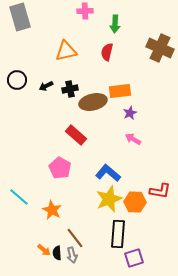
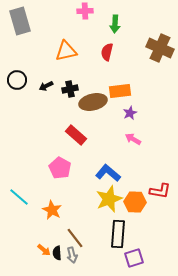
gray rectangle: moved 4 px down
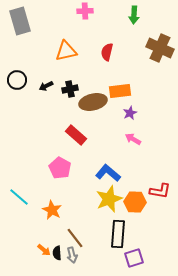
green arrow: moved 19 px right, 9 px up
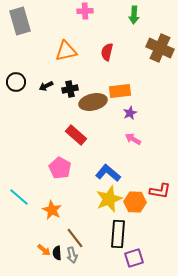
black circle: moved 1 px left, 2 px down
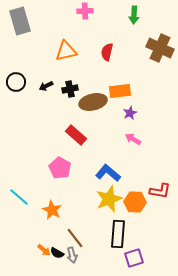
black semicircle: rotated 56 degrees counterclockwise
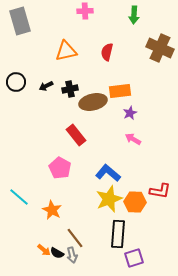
red rectangle: rotated 10 degrees clockwise
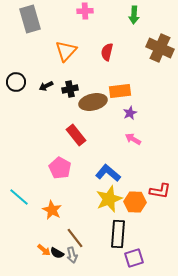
gray rectangle: moved 10 px right, 2 px up
orange triangle: rotated 35 degrees counterclockwise
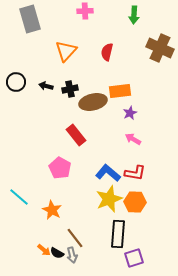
black arrow: rotated 40 degrees clockwise
red L-shape: moved 25 px left, 18 px up
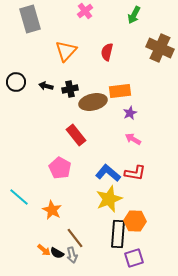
pink cross: rotated 35 degrees counterclockwise
green arrow: rotated 24 degrees clockwise
orange hexagon: moved 19 px down
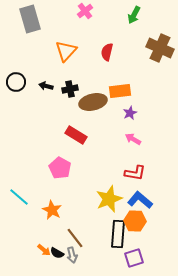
red rectangle: rotated 20 degrees counterclockwise
blue L-shape: moved 32 px right, 27 px down
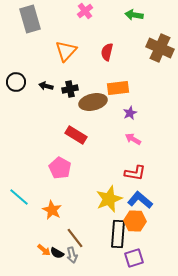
green arrow: rotated 72 degrees clockwise
orange rectangle: moved 2 px left, 3 px up
